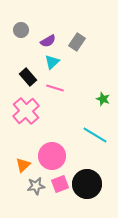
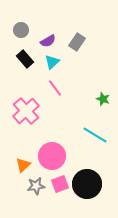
black rectangle: moved 3 px left, 18 px up
pink line: rotated 36 degrees clockwise
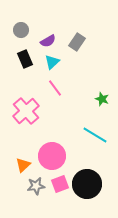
black rectangle: rotated 18 degrees clockwise
green star: moved 1 px left
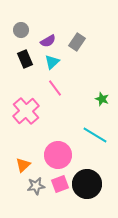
pink circle: moved 6 px right, 1 px up
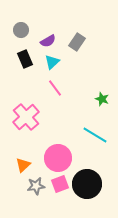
pink cross: moved 6 px down
pink circle: moved 3 px down
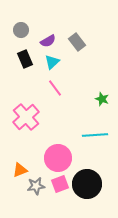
gray rectangle: rotated 72 degrees counterclockwise
cyan line: rotated 35 degrees counterclockwise
orange triangle: moved 3 px left, 5 px down; rotated 21 degrees clockwise
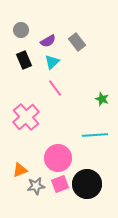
black rectangle: moved 1 px left, 1 px down
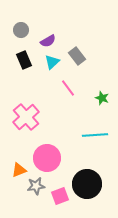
gray rectangle: moved 14 px down
pink line: moved 13 px right
green star: moved 1 px up
pink circle: moved 11 px left
orange triangle: moved 1 px left
pink square: moved 12 px down
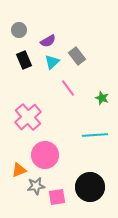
gray circle: moved 2 px left
pink cross: moved 2 px right
pink circle: moved 2 px left, 3 px up
black circle: moved 3 px right, 3 px down
pink square: moved 3 px left, 1 px down; rotated 12 degrees clockwise
